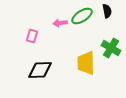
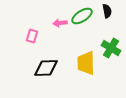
black diamond: moved 6 px right, 2 px up
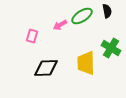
pink arrow: moved 2 px down; rotated 24 degrees counterclockwise
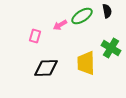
pink rectangle: moved 3 px right
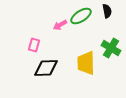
green ellipse: moved 1 px left
pink rectangle: moved 1 px left, 9 px down
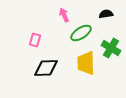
black semicircle: moved 1 px left, 3 px down; rotated 88 degrees counterclockwise
green ellipse: moved 17 px down
pink arrow: moved 4 px right, 10 px up; rotated 96 degrees clockwise
pink rectangle: moved 1 px right, 5 px up
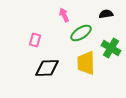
black diamond: moved 1 px right
